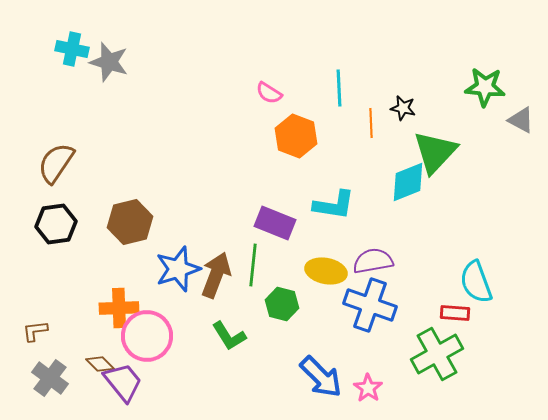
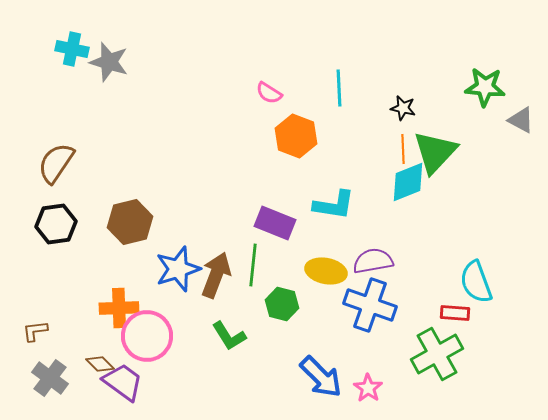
orange line: moved 32 px right, 26 px down
purple trapezoid: rotated 15 degrees counterclockwise
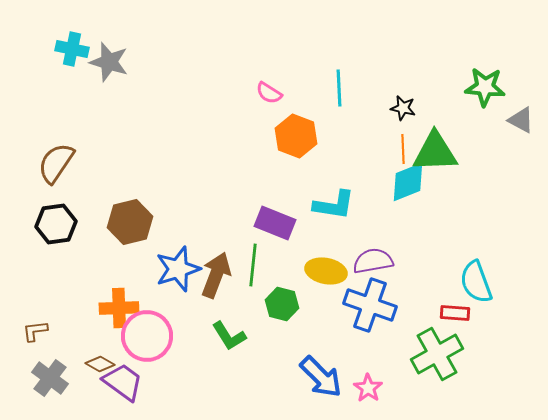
green triangle: rotated 45 degrees clockwise
brown diamond: rotated 16 degrees counterclockwise
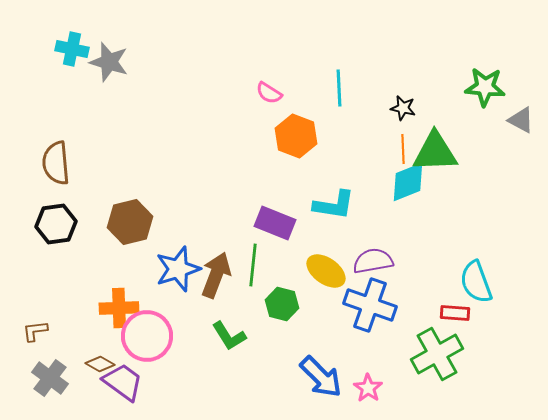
brown semicircle: rotated 39 degrees counterclockwise
yellow ellipse: rotated 24 degrees clockwise
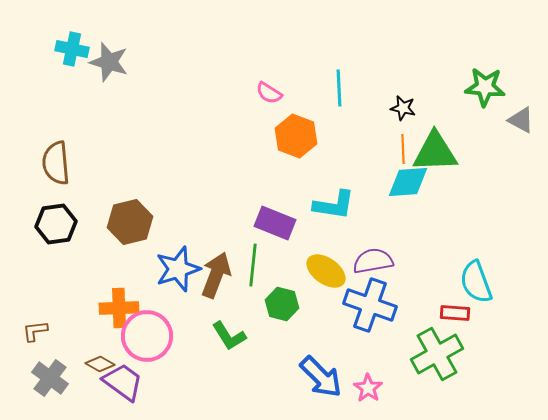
cyan diamond: rotated 18 degrees clockwise
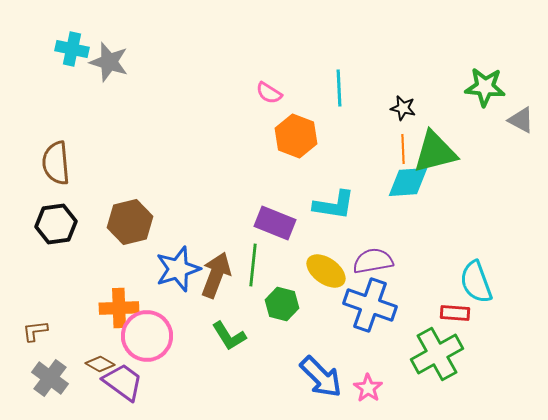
green triangle: rotated 12 degrees counterclockwise
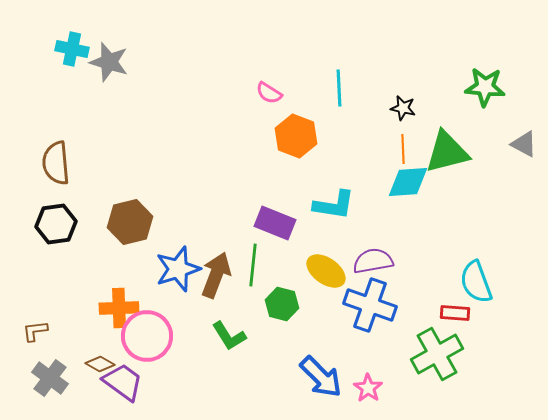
gray triangle: moved 3 px right, 24 px down
green triangle: moved 12 px right
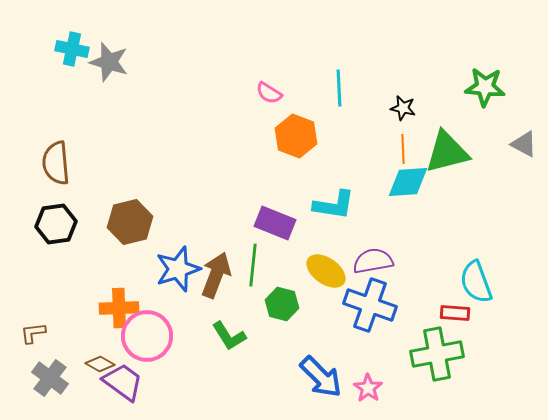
brown L-shape: moved 2 px left, 2 px down
green cross: rotated 18 degrees clockwise
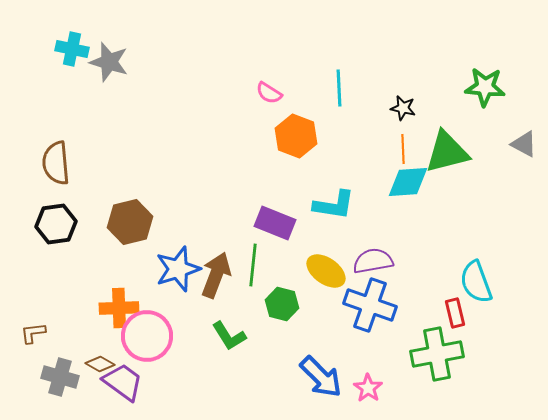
red rectangle: rotated 72 degrees clockwise
gray cross: moved 10 px right, 1 px up; rotated 21 degrees counterclockwise
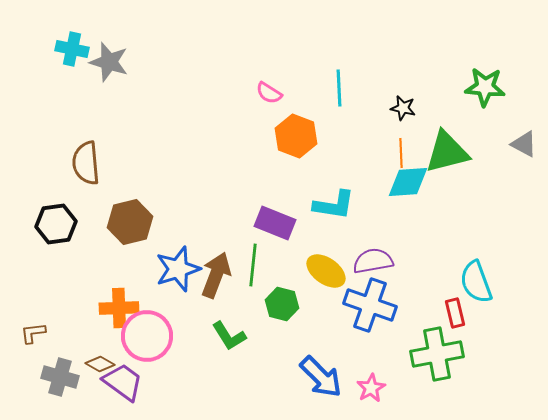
orange line: moved 2 px left, 4 px down
brown semicircle: moved 30 px right
pink star: moved 3 px right; rotated 8 degrees clockwise
